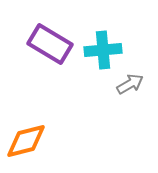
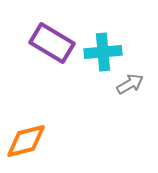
purple rectangle: moved 2 px right, 1 px up
cyan cross: moved 2 px down
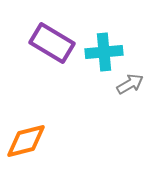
cyan cross: moved 1 px right
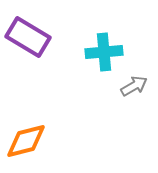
purple rectangle: moved 24 px left, 6 px up
gray arrow: moved 4 px right, 2 px down
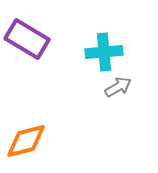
purple rectangle: moved 1 px left, 2 px down
gray arrow: moved 16 px left, 1 px down
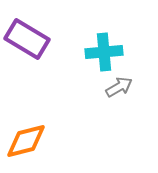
gray arrow: moved 1 px right
